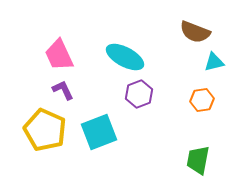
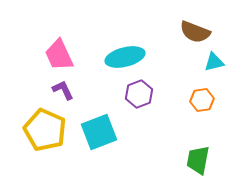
cyan ellipse: rotated 42 degrees counterclockwise
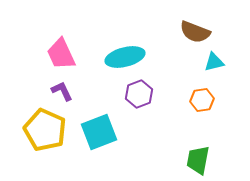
pink trapezoid: moved 2 px right, 1 px up
purple L-shape: moved 1 px left, 1 px down
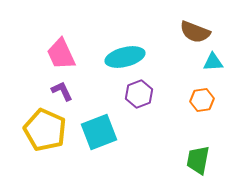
cyan triangle: moved 1 px left; rotated 10 degrees clockwise
